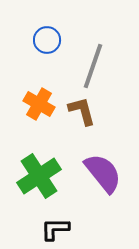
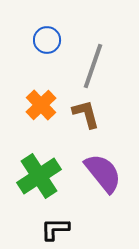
orange cross: moved 2 px right, 1 px down; rotated 16 degrees clockwise
brown L-shape: moved 4 px right, 3 px down
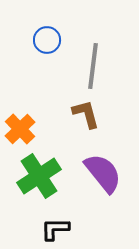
gray line: rotated 12 degrees counterclockwise
orange cross: moved 21 px left, 24 px down
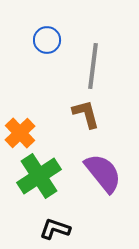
orange cross: moved 4 px down
black L-shape: rotated 20 degrees clockwise
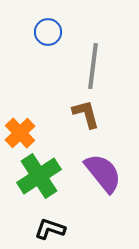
blue circle: moved 1 px right, 8 px up
black L-shape: moved 5 px left
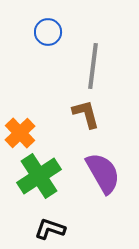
purple semicircle: rotated 9 degrees clockwise
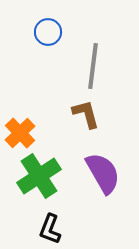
black L-shape: rotated 88 degrees counterclockwise
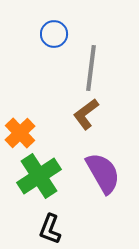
blue circle: moved 6 px right, 2 px down
gray line: moved 2 px left, 2 px down
brown L-shape: rotated 112 degrees counterclockwise
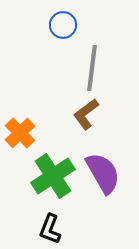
blue circle: moved 9 px right, 9 px up
gray line: moved 1 px right
green cross: moved 14 px right
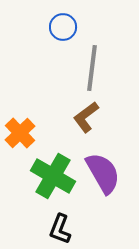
blue circle: moved 2 px down
brown L-shape: moved 3 px down
green cross: rotated 27 degrees counterclockwise
black L-shape: moved 10 px right
